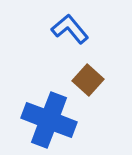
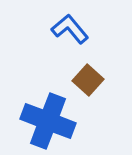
blue cross: moved 1 px left, 1 px down
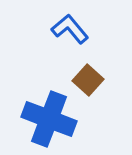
blue cross: moved 1 px right, 2 px up
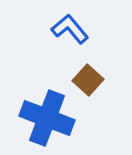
blue cross: moved 2 px left, 1 px up
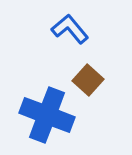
blue cross: moved 3 px up
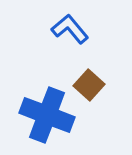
brown square: moved 1 px right, 5 px down
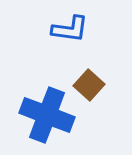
blue L-shape: rotated 138 degrees clockwise
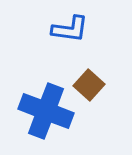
blue cross: moved 1 px left, 4 px up
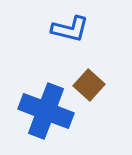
blue L-shape: rotated 6 degrees clockwise
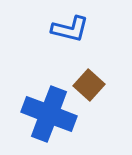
blue cross: moved 3 px right, 3 px down
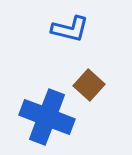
blue cross: moved 2 px left, 3 px down
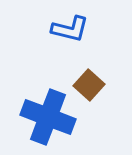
blue cross: moved 1 px right
